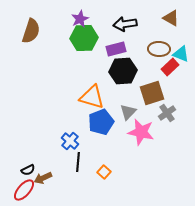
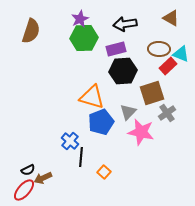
red rectangle: moved 2 px left, 1 px up
black line: moved 3 px right, 5 px up
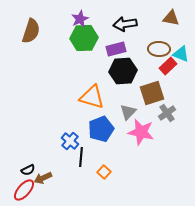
brown triangle: rotated 18 degrees counterclockwise
blue pentagon: moved 7 px down
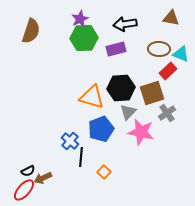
red rectangle: moved 5 px down
black hexagon: moved 2 px left, 17 px down
black semicircle: moved 1 px down
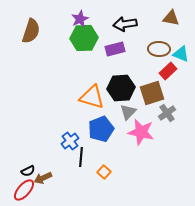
purple rectangle: moved 1 px left
blue cross: rotated 12 degrees clockwise
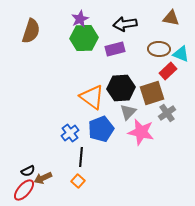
orange triangle: rotated 20 degrees clockwise
blue cross: moved 8 px up
orange square: moved 26 px left, 9 px down
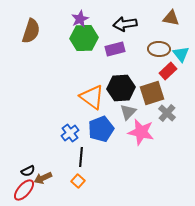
cyan triangle: rotated 30 degrees clockwise
gray cross: rotated 12 degrees counterclockwise
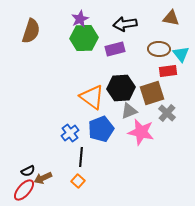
red rectangle: rotated 36 degrees clockwise
gray triangle: moved 1 px right, 1 px up; rotated 24 degrees clockwise
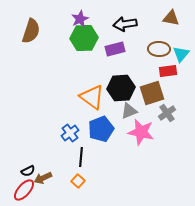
cyan triangle: rotated 18 degrees clockwise
gray cross: rotated 12 degrees clockwise
